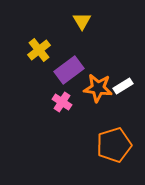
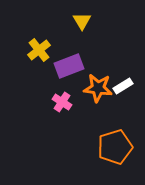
purple rectangle: moved 4 px up; rotated 16 degrees clockwise
orange pentagon: moved 1 px right, 2 px down
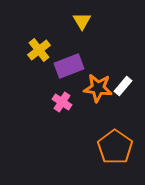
white rectangle: rotated 18 degrees counterclockwise
orange pentagon: rotated 20 degrees counterclockwise
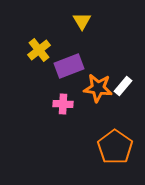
pink cross: moved 1 px right, 2 px down; rotated 30 degrees counterclockwise
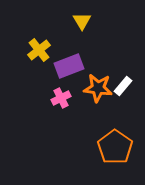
pink cross: moved 2 px left, 6 px up; rotated 30 degrees counterclockwise
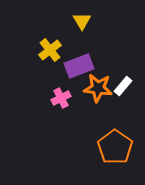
yellow cross: moved 11 px right
purple rectangle: moved 10 px right
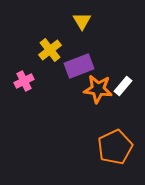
orange star: moved 1 px down
pink cross: moved 37 px left, 17 px up
orange pentagon: rotated 12 degrees clockwise
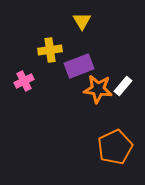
yellow cross: rotated 30 degrees clockwise
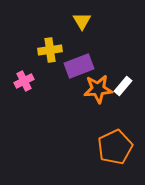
orange star: rotated 12 degrees counterclockwise
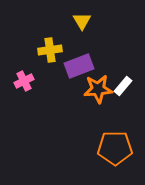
orange pentagon: moved 1 px down; rotated 24 degrees clockwise
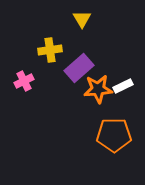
yellow triangle: moved 2 px up
purple rectangle: moved 2 px down; rotated 20 degrees counterclockwise
white rectangle: rotated 24 degrees clockwise
orange pentagon: moved 1 px left, 13 px up
